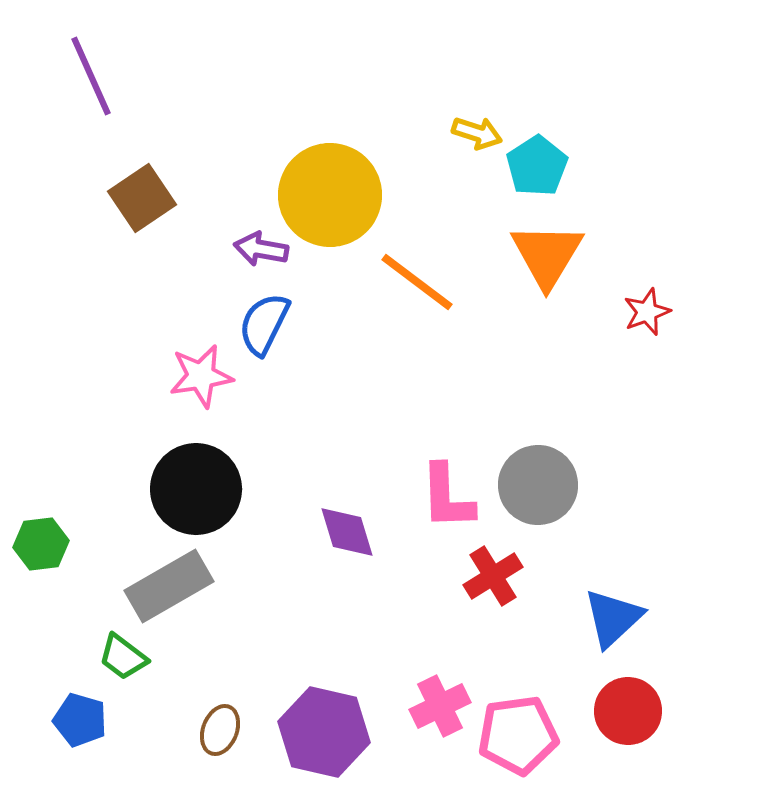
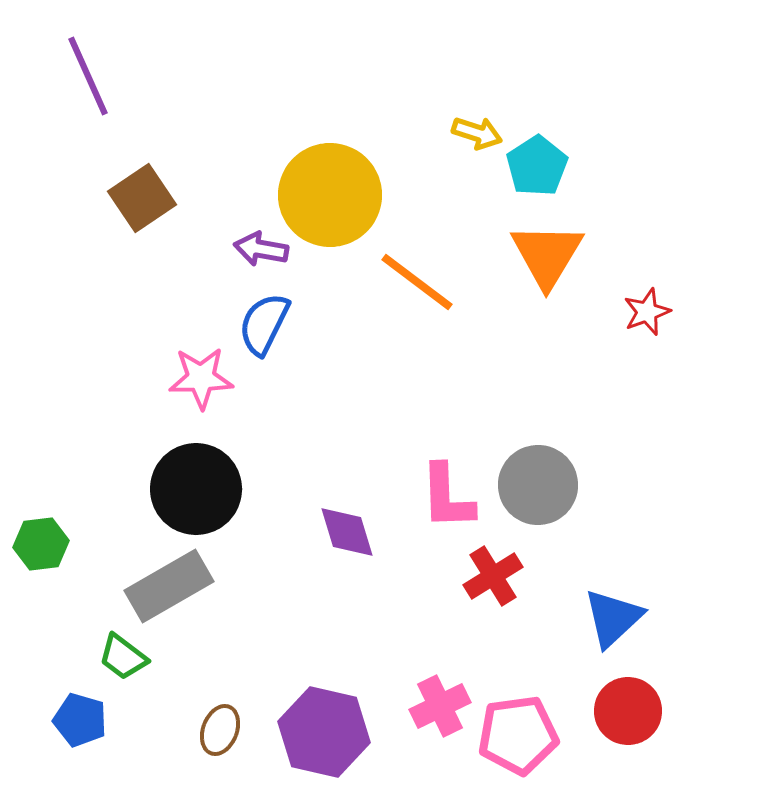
purple line: moved 3 px left
pink star: moved 2 px down; rotated 8 degrees clockwise
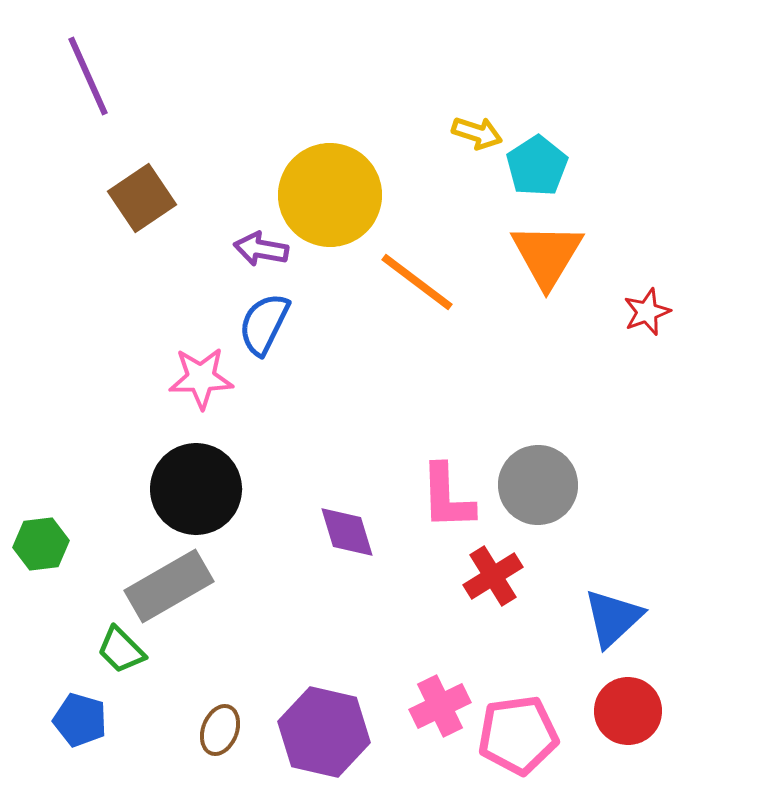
green trapezoid: moved 2 px left, 7 px up; rotated 8 degrees clockwise
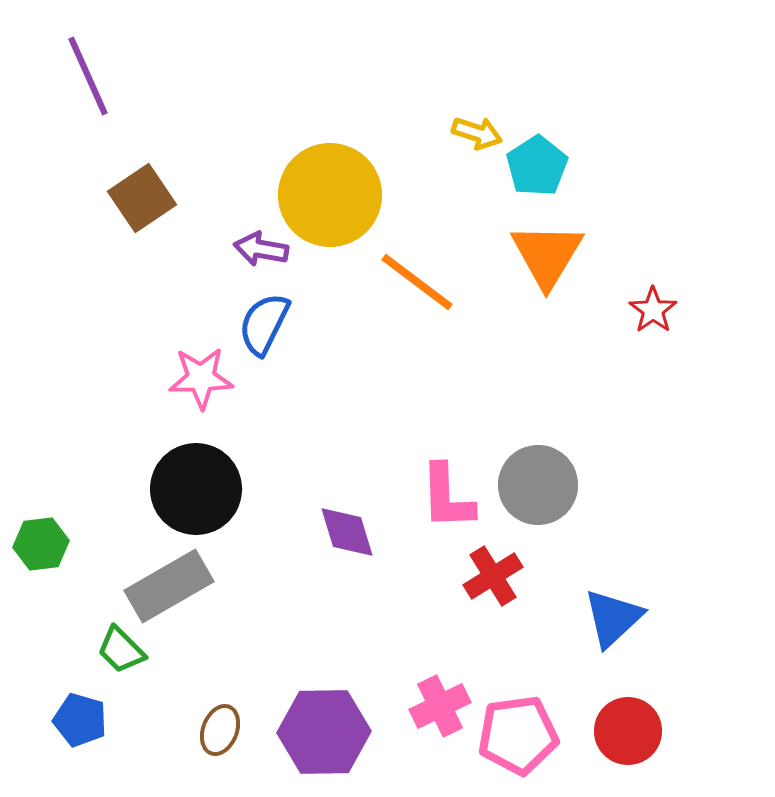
red star: moved 6 px right, 2 px up; rotated 15 degrees counterclockwise
red circle: moved 20 px down
purple hexagon: rotated 14 degrees counterclockwise
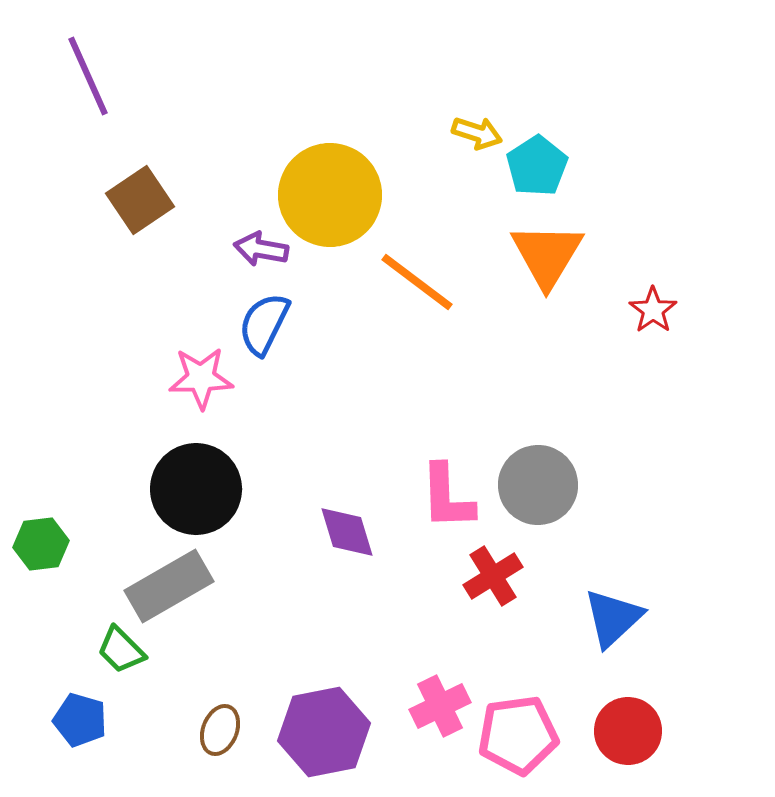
brown square: moved 2 px left, 2 px down
purple hexagon: rotated 10 degrees counterclockwise
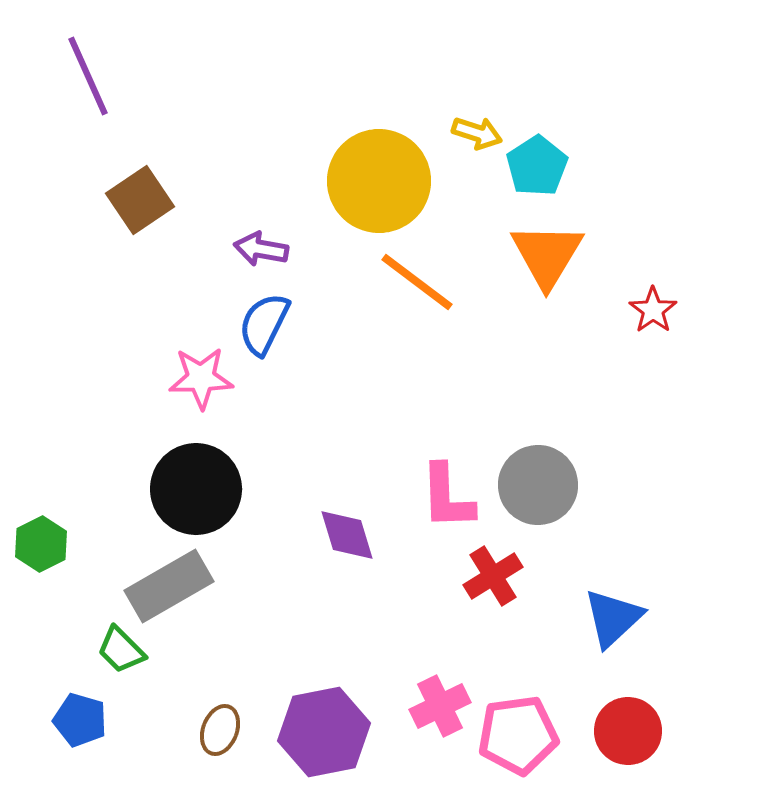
yellow circle: moved 49 px right, 14 px up
purple diamond: moved 3 px down
green hexagon: rotated 20 degrees counterclockwise
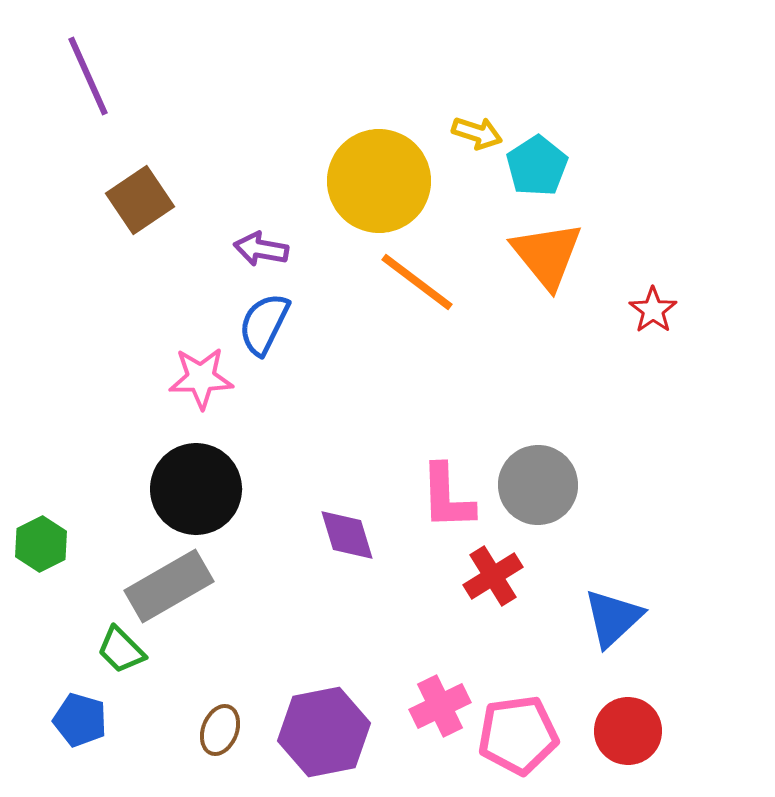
orange triangle: rotated 10 degrees counterclockwise
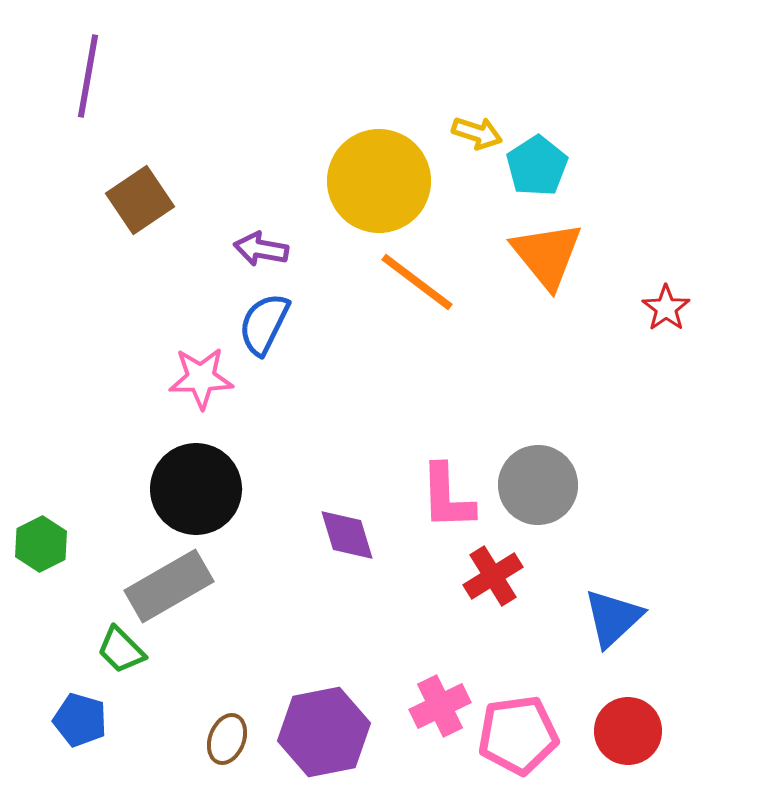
purple line: rotated 34 degrees clockwise
red star: moved 13 px right, 2 px up
brown ellipse: moved 7 px right, 9 px down
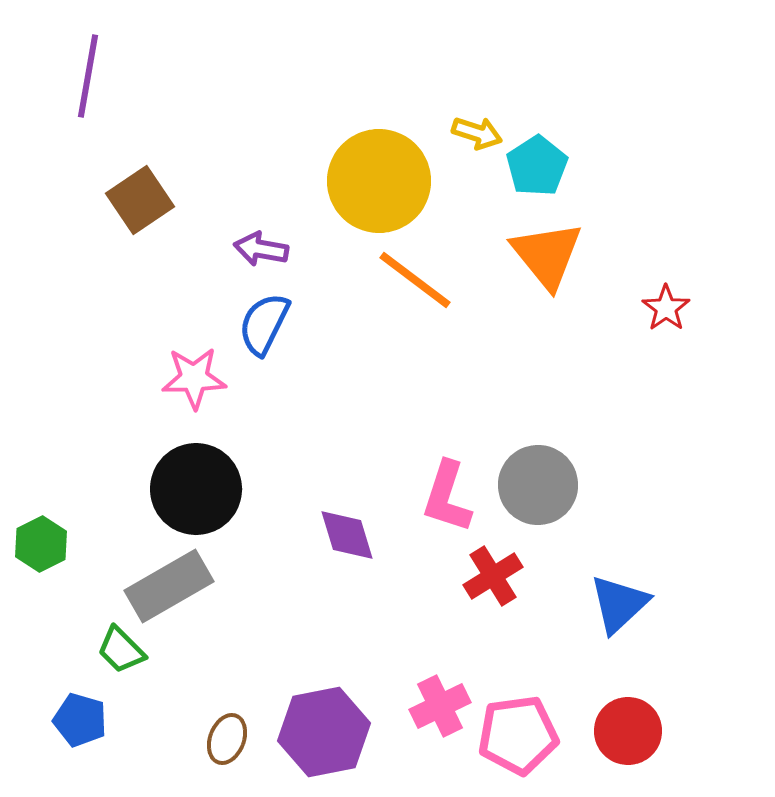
orange line: moved 2 px left, 2 px up
pink star: moved 7 px left
pink L-shape: rotated 20 degrees clockwise
blue triangle: moved 6 px right, 14 px up
